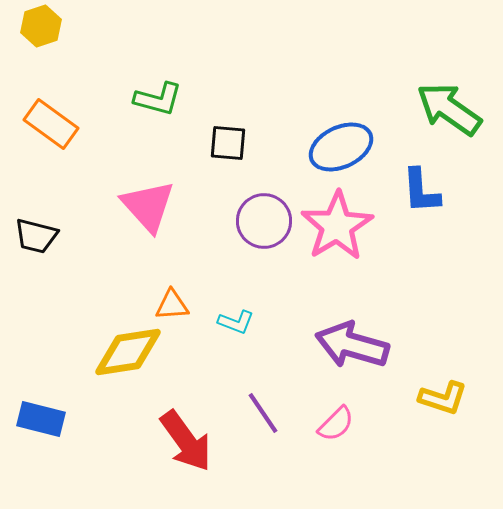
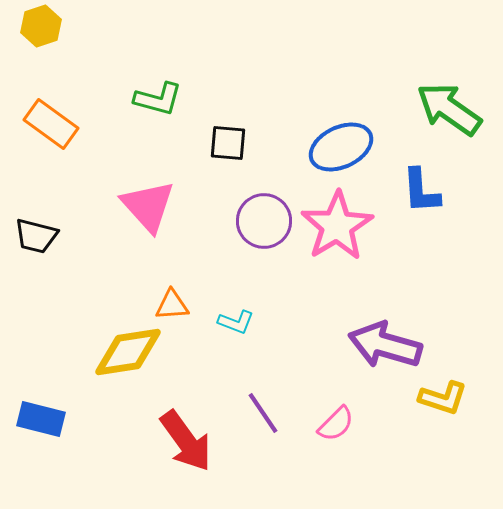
purple arrow: moved 33 px right
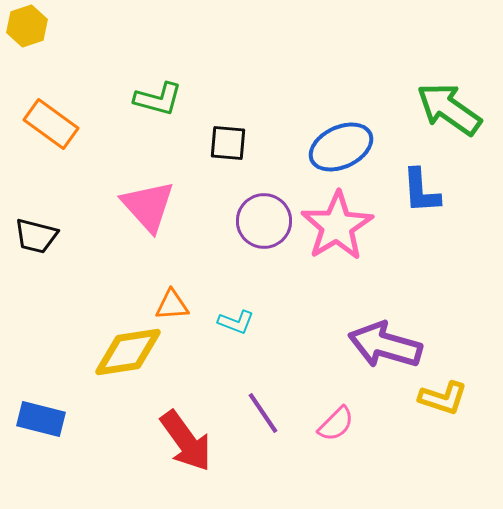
yellow hexagon: moved 14 px left
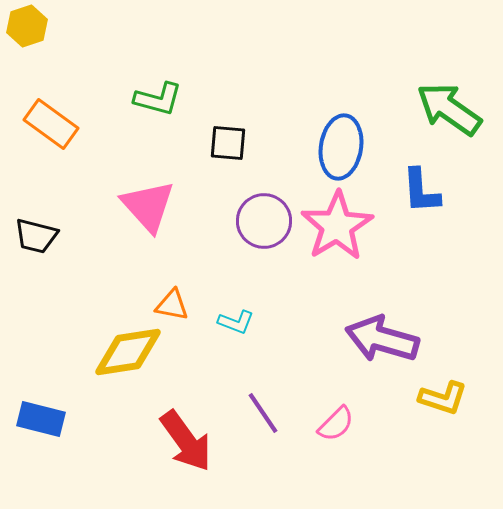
blue ellipse: rotated 56 degrees counterclockwise
orange triangle: rotated 15 degrees clockwise
purple arrow: moved 3 px left, 6 px up
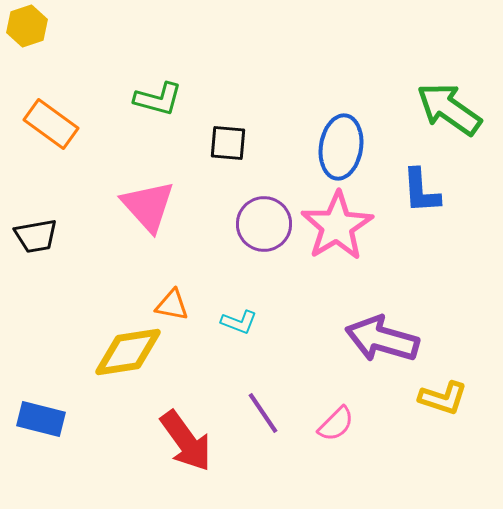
purple circle: moved 3 px down
black trapezoid: rotated 24 degrees counterclockwise
cyan L-shape: moved 3 px right
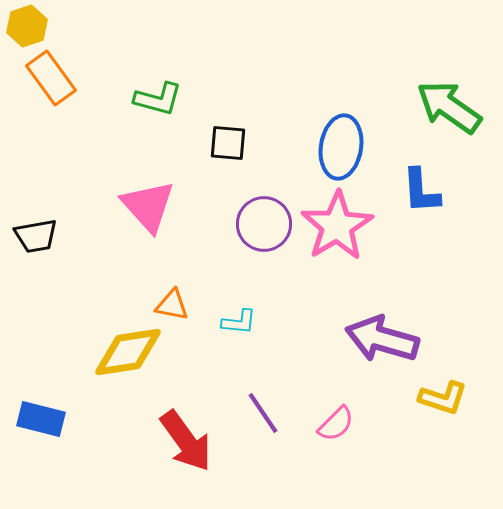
green arrow: moved 2 px up
orange rectangle: moved 46 px up; rotated 18 degrees clockwise
cyan L-shape: rotated 15 degrees counterclockwise
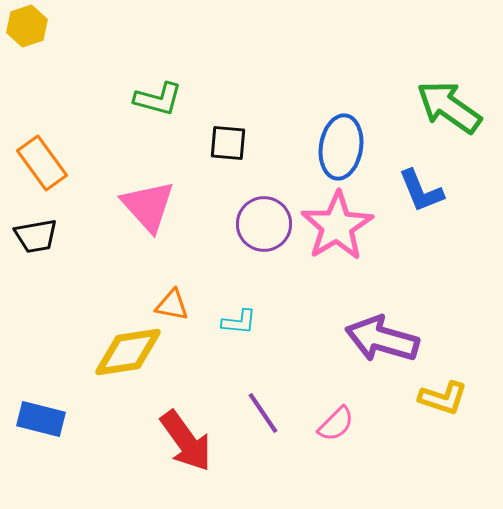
orange rectangle: moved 9 px left, 85 px down
blue L-shape: rotated 18 degrees counterclockwise
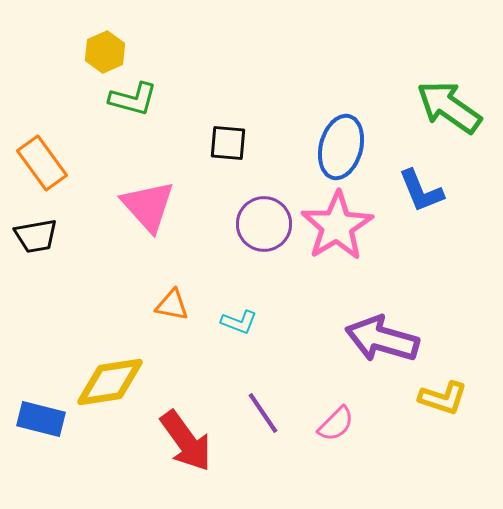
yellow hexagon: moved 78 px right, 26 px down; rotated 6 degrees counterclockwise
green L-shape: moved 25 px left
blue ellipse: rotated 6 degrees clockwise
cyan L-shape: rotated 15 degrees clockwise
yellow diamond: moved 18 px left, 30 px down
